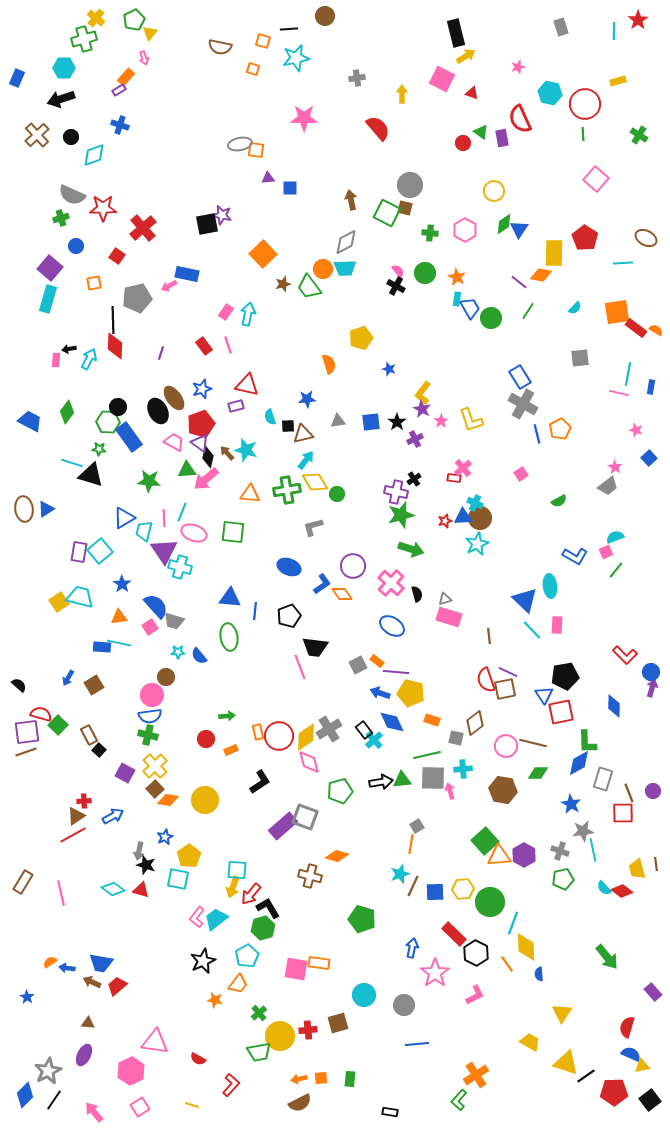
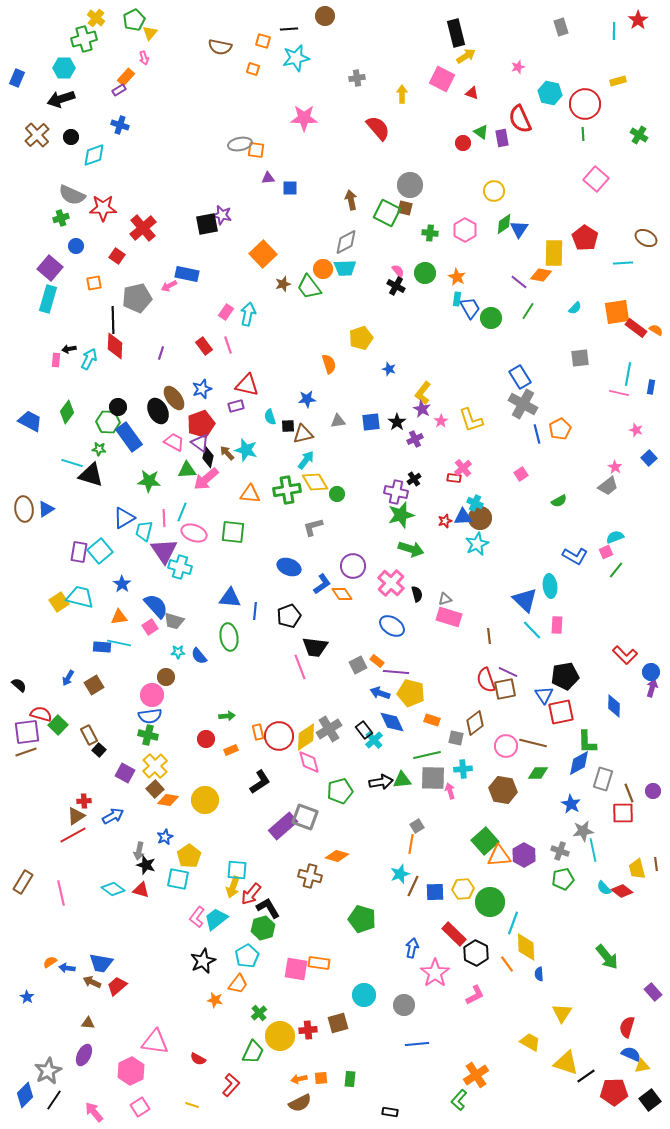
green trapezoid at (259, 1052): moved 6 px left; rotated 55 degrees counterclockwise
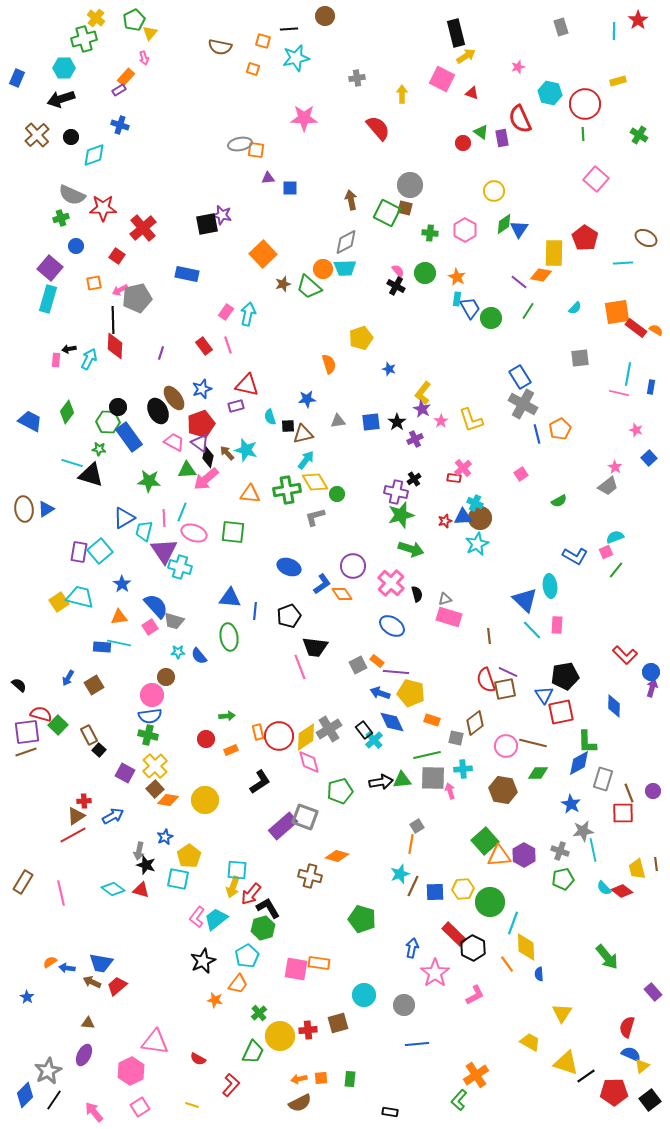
pink arrow at (169, 286): moved 49 px left, 4 px down
green trapezoid at (309, 287): rotated 12 degrees counterclockwise
gray L-shape at (313, 527): moved 2 px right, 10 px up
black hexagon at (476, 953): moved 3 px left, 5 px up
yellow triangle at (642, 1066): rotated 28 degrees counterclockwise
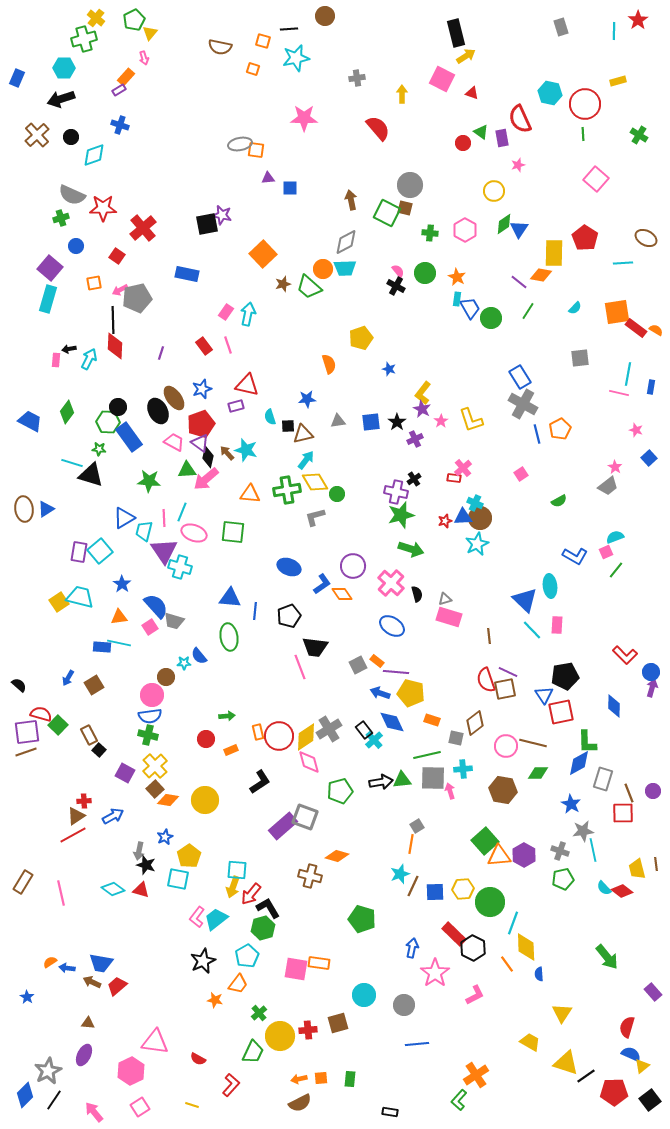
pink star at (518, 67): moved 98 px down
cyan star at (178, 652): moved 6 px right, 11 px down
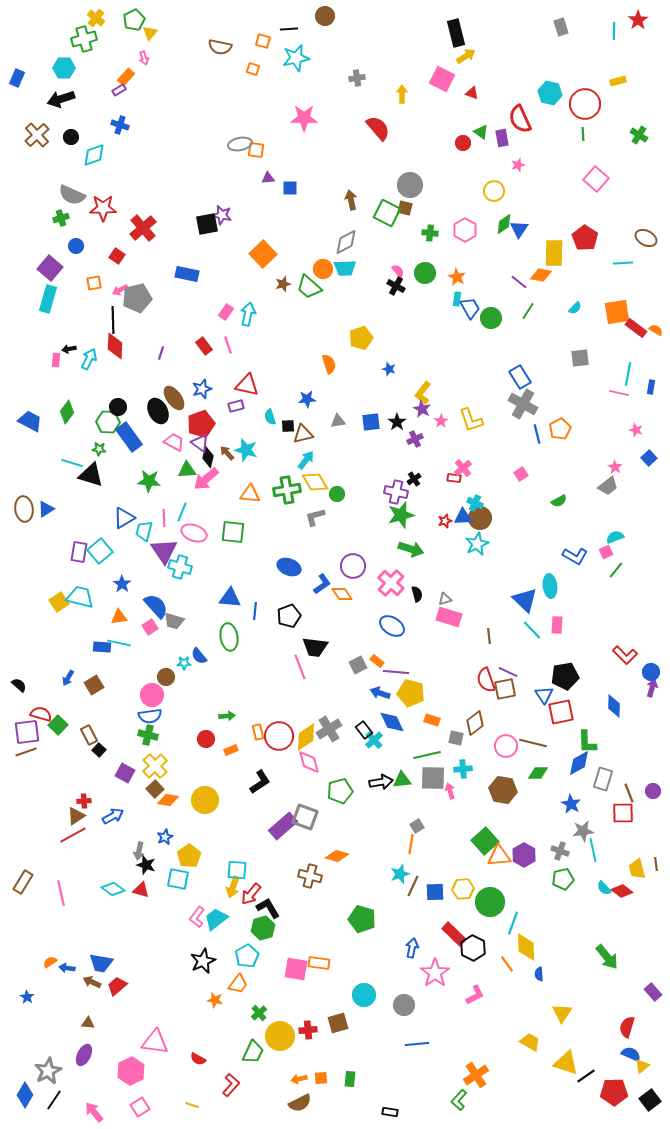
blue diamond at (25, 1095): rotated 15 degrees counterclockwise
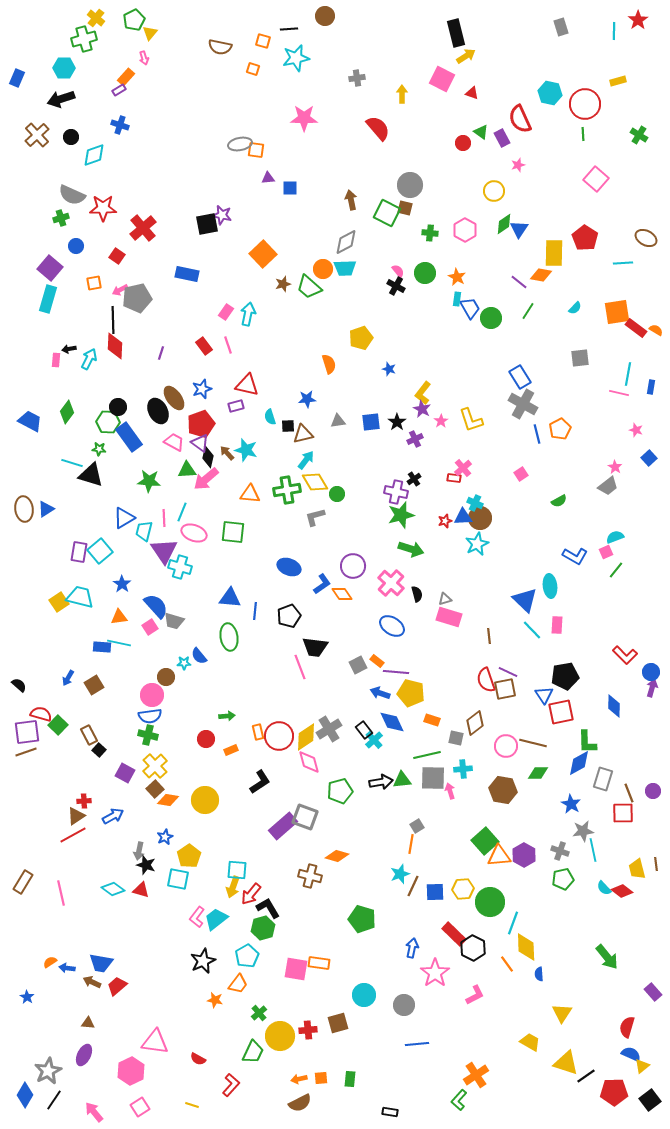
purple rectangle at (502, 138): rotated 18 degrees counterclockwise
